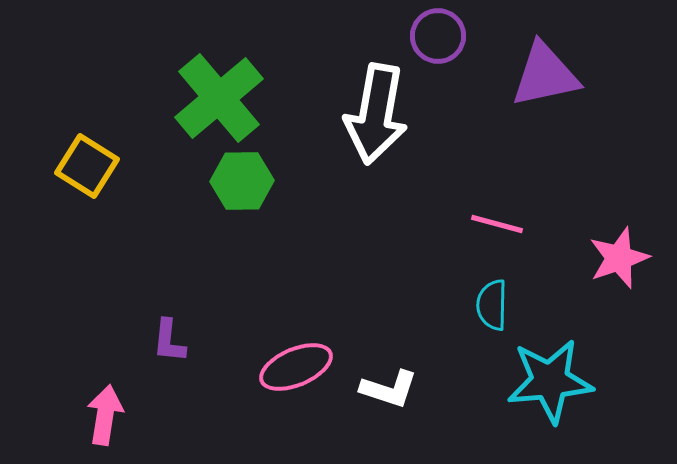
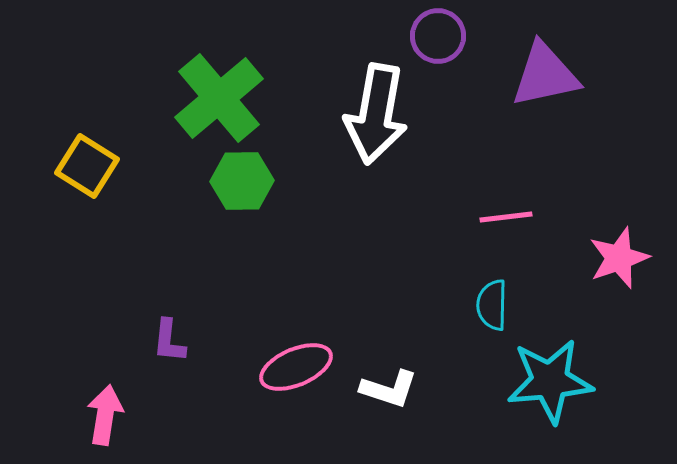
pink line: moved 9 px right, 7 px up; rotated 22 degrees counterclockwise
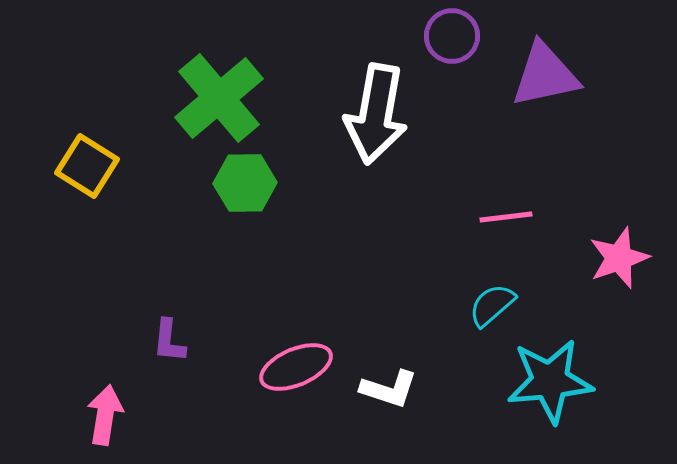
purple circle: moved 14 px right
green hexagon: moved 3 px right, 2 px down
cyan semicircle: rotated 48 degrees clockwise
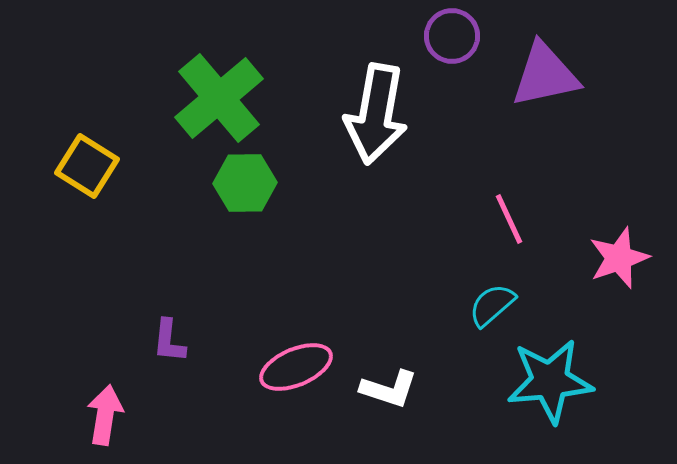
pink line: moved 3 px right, 2 px down; rotated 72 degrees clockwise
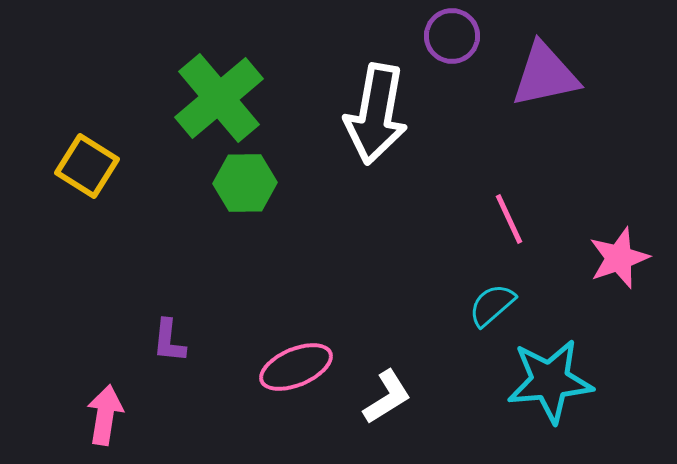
white L-shape: moved 2 px left, 8 px down; rotated 50 degrees counterclockwise
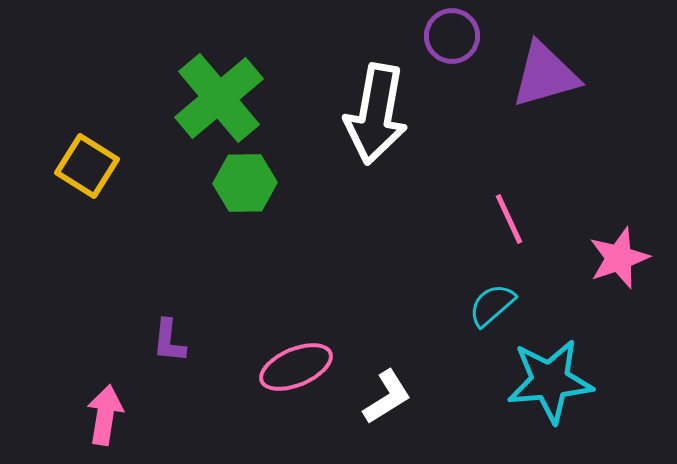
purple triangle: rotated 4 degrees counterclockwise
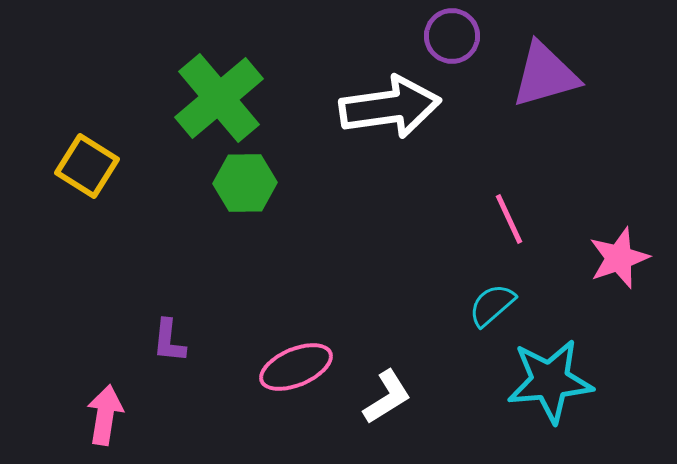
white arrow: moved 14 px right, 7 px up; rotated 108 degrees counterclockwise
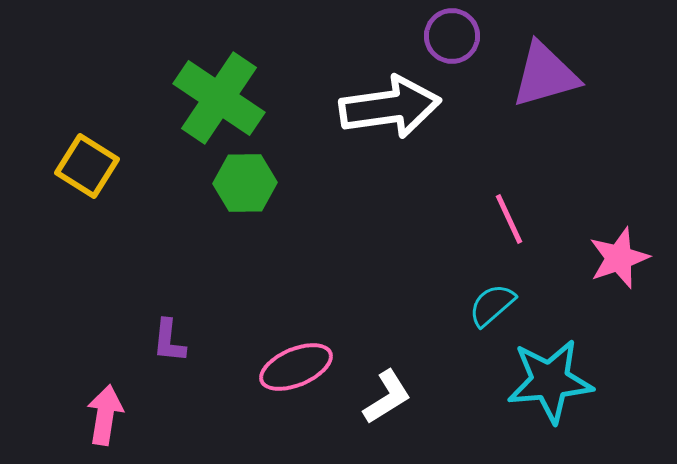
green cross: rotated 16 degrees counterclockwise
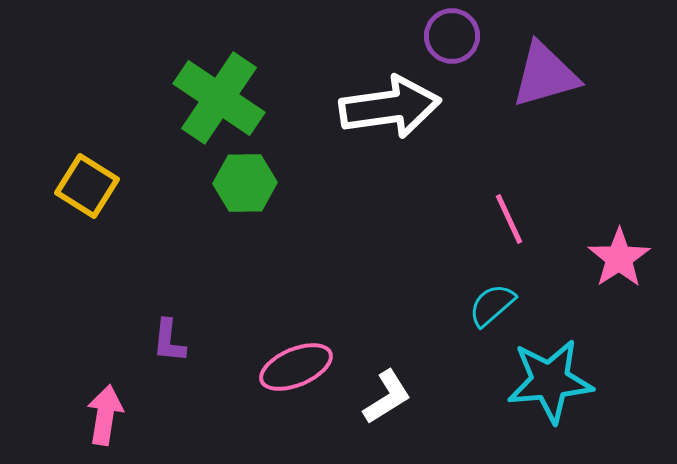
yellow square: moved 20 px down
pink star: rotated 14 degrees counterclockwise
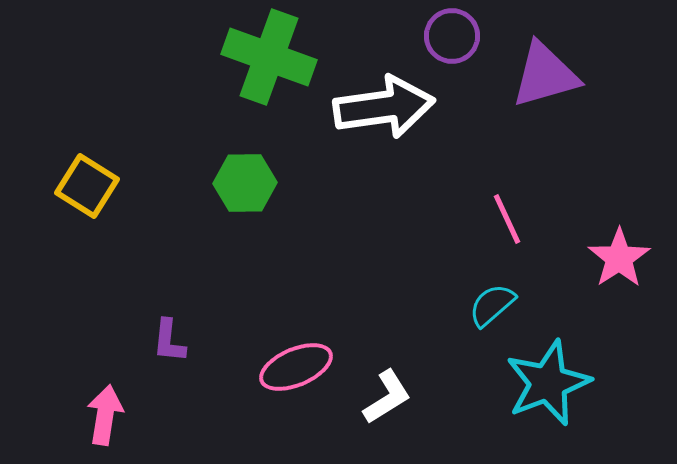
green cross: moved 50 px right, 41 px up; rotated 14 degrees counterclockwise
white arrow: moved 6 px left
pink line: moved 2 px left
cyan star: moved 2 px left, 2 px down; rotated 16 degrees counterclockwise
